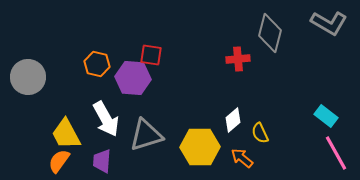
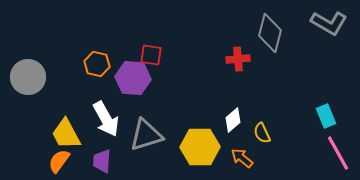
cyan rectangle: rotated 30 degrees clockwise
yellow semicircle: moved 2 px right
pink line: moved 2 px right
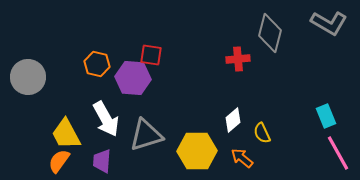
yellow hexagon: moved 3 px left, 4 px down
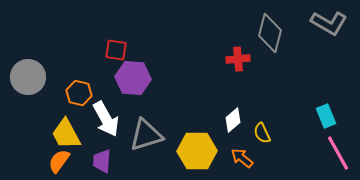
red square: moved 35 px left, 5 px up
orange hexagon: moved 18 px left, 29 px down
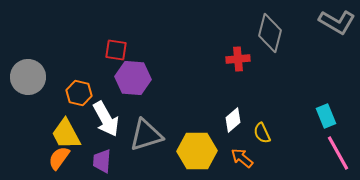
gray L-shape: moved 8 px right, 1 px up
orange semicircle: moved 3 px up
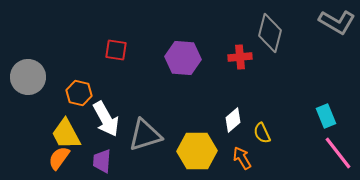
red cross: moved 2 px right, 2 px up
purple hexagon: moved 50 px right, 20 px up
gray triangle: moved 1 px left
pink line: rotated 9 degrees counterclockwise
orange arrow: rotated 20 degrees clockwise
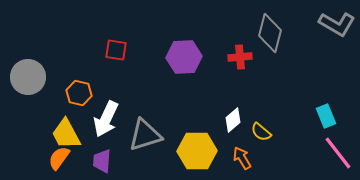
gray L-shape: moved 2 px down
purple hexagon: moved 1 px right, 1 px up; rotated 8 degrees counterclockwise
white arrow: rotated 54 degrees clockwise
yellow semicircle: moved 1 px left, 1 px up; rotated 25 degrees counterclockwise
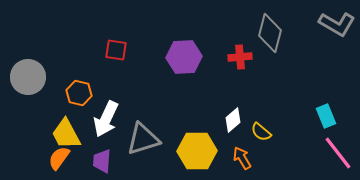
gray triangle: moved 2 px left, 4 px down
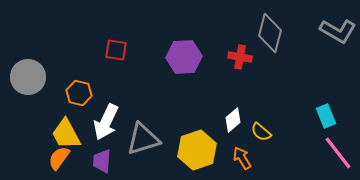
gray L-shape: moved 1 px right, 7 px down
red cross: rotated 15 degrees clockwise
white arrow: moved 3 px down
yellow hexagon: moved 1 px up; rotated 18 degrees counterclockwise
